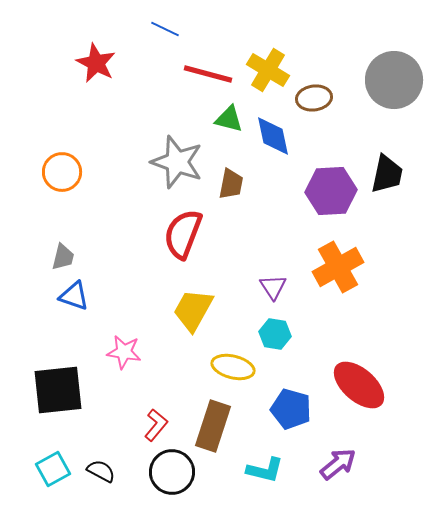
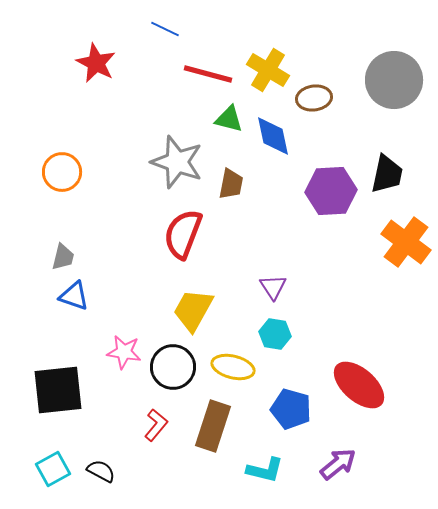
orange cross: moved 68 px right, 25 px up; rotated 24 degrees counterclockwise
black circle: moved 1 px right, 105 px up
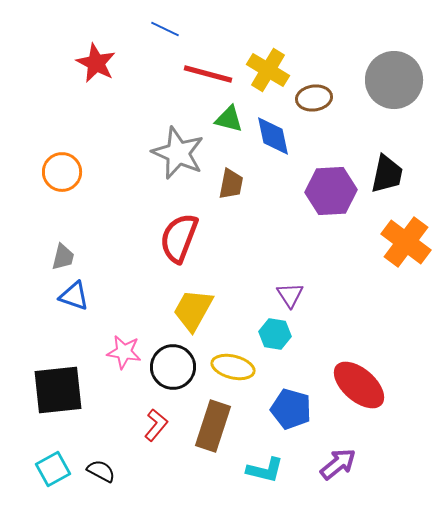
gray star: moved 1 px right, 9 px up; rotated 4 degrees clockwise
red semicircle: moved 4 px left, 4 px down
purple triangle: moved 17 px right, 8 px down
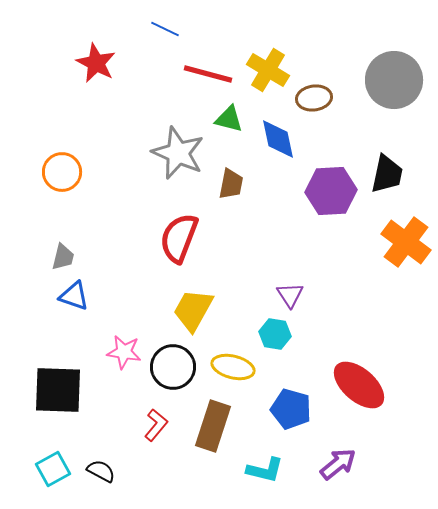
blue diamond: moved 5 px right, 3 px down
black square: rotated 8 degrees clockwise
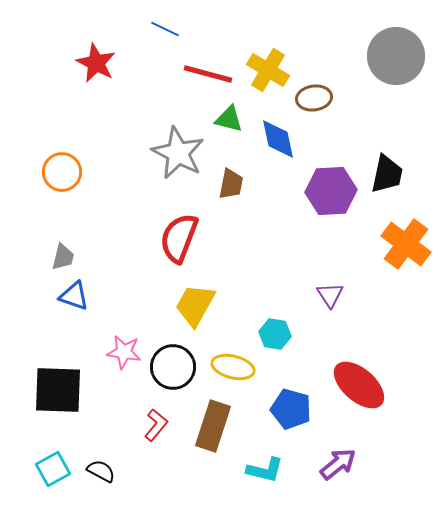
gray circle: moved 2 px right, 24 px up
gray star: rotated 4 degrees clockwise
orange cross: moved 2 px down
purple triangle: moved 40 px right
yellow trapezoid: moved 2 px right, 5 px up
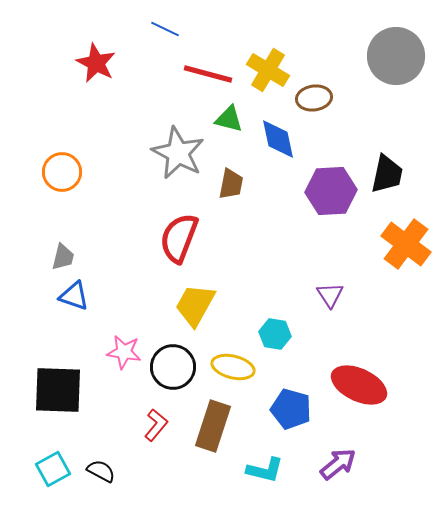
red ellipse: rotated 16 degrees counterclockwise
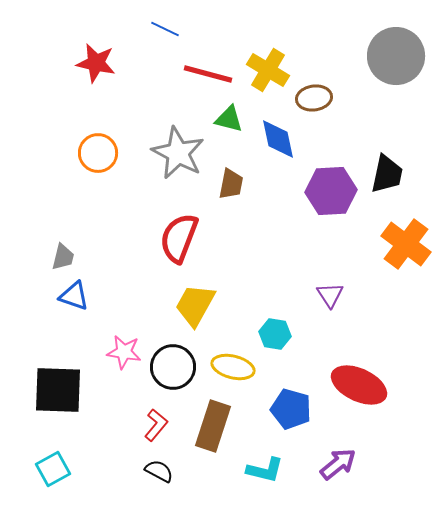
red star: rotated 15 degrees counterclockwise
orange circle: moved 36 px right, 19 px up
black semicircle: moved 58 px right
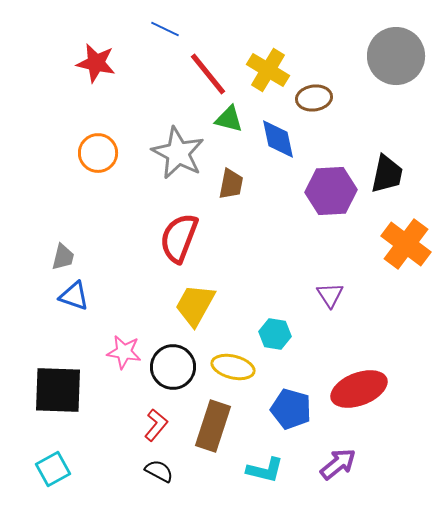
red line: rotated 36 degrees clockwise
red ellipse: moved 4 px down; rotated 46 degrees counterclockwise
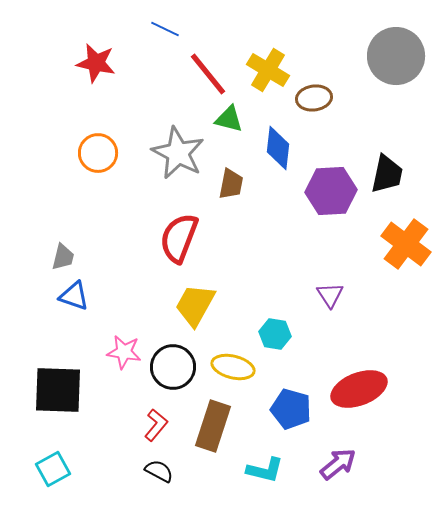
blue diamond: moved 9 px down; rotated 18 degrees clockwise
